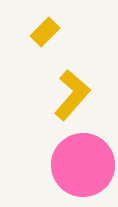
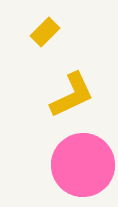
yellow L-shape: rotated 24 degrees clockwise
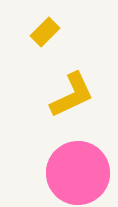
pink circle: moved 5 px left, 8 px down
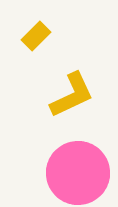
yellow rectangle: moved 9 px left, 4 px down
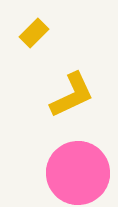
yellow rectangle: moved 2 px left, 3 px up
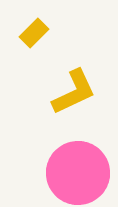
yellow L-shape: moved 2 px right, 3 px up
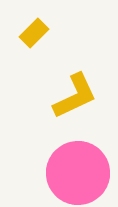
yellow L-shape: moved 1 px right, 4 px down
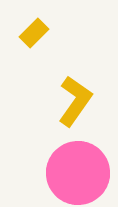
yellow L-shape: moved 5 px down; rotated 30 degrees counterclockwise
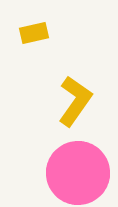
yellow rectangle: rotated 32 degrees clockwise
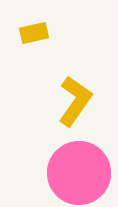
pink circle: moved 1 px right
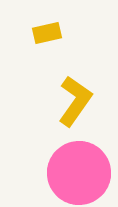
yellow rectangle: moved 13 px right
